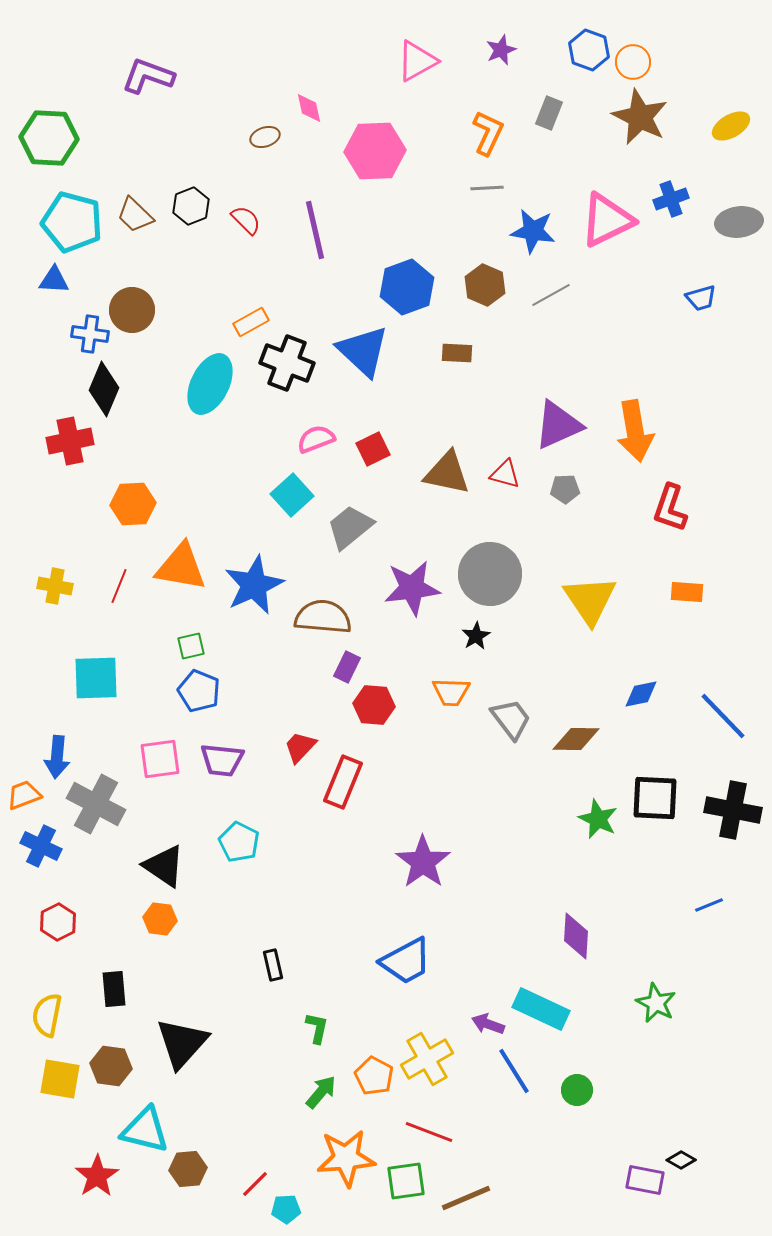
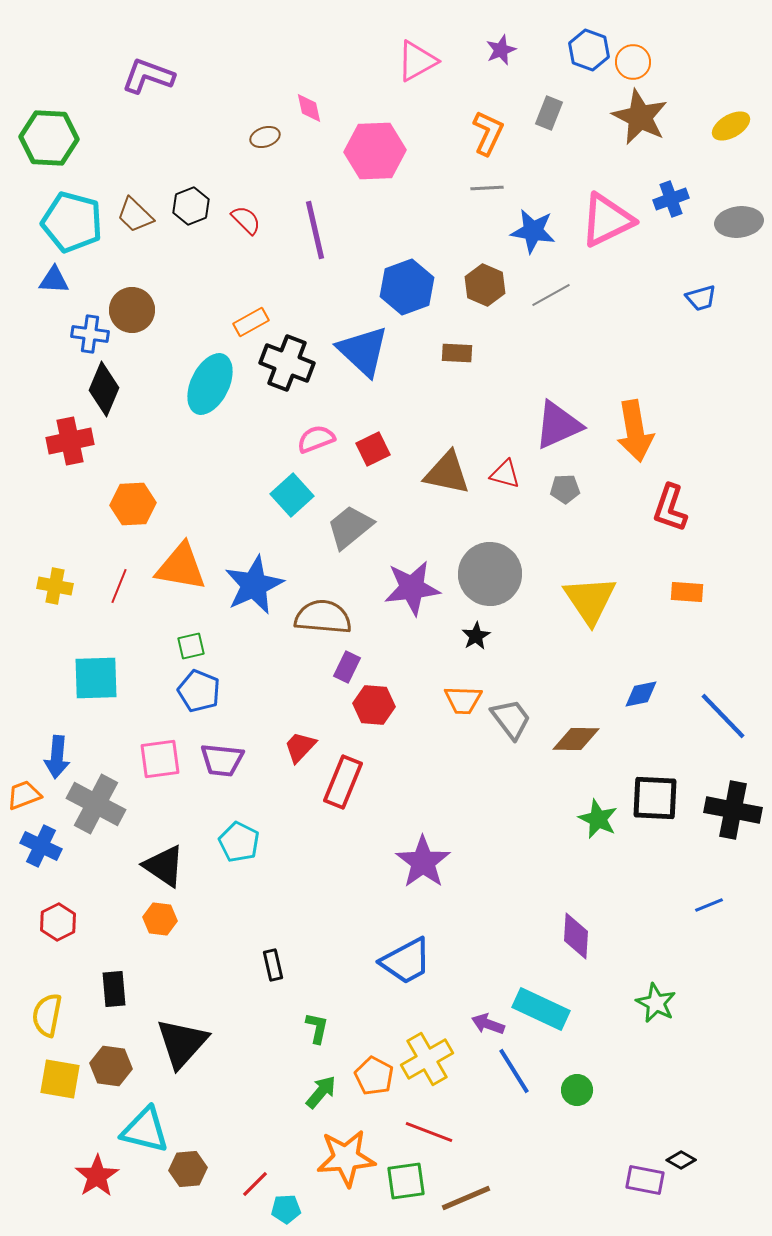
orange trapezoid at (451, 692): moved 12 px right, 8 px down
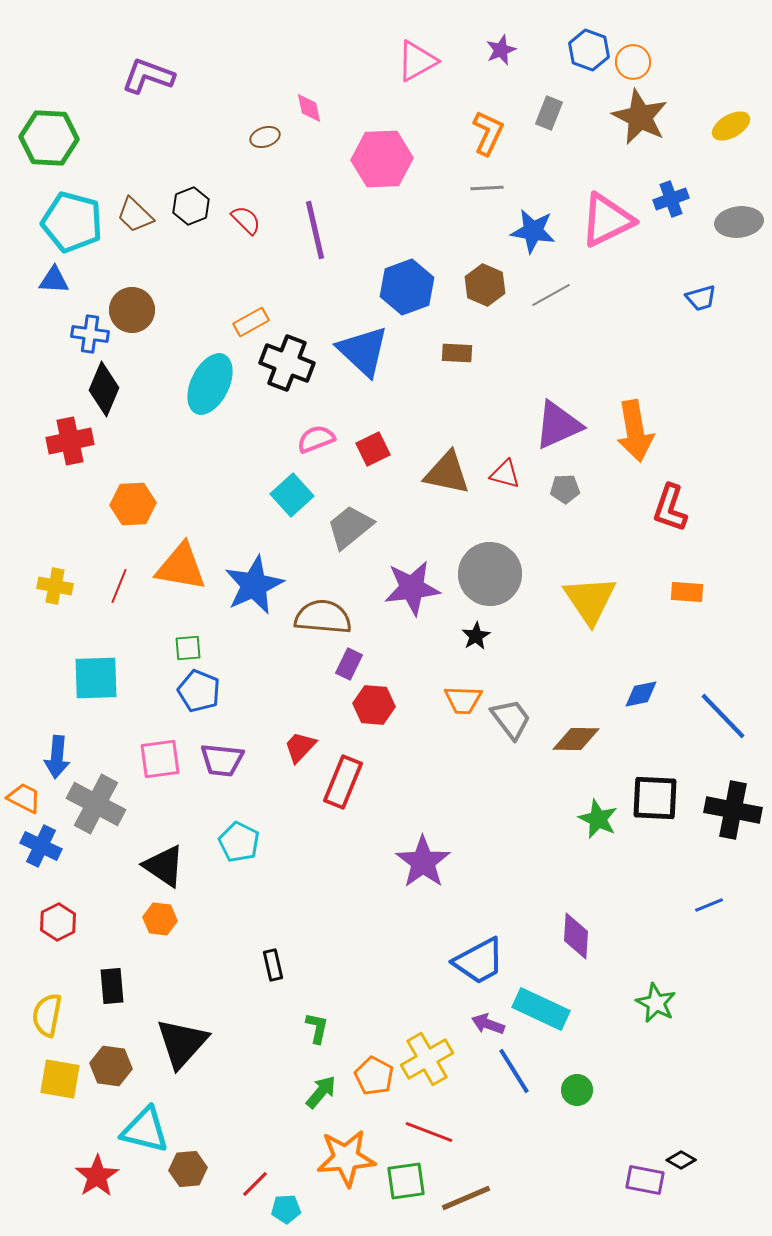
pink hexagon at (375, 151): moved 7 px right, 8 px down
green square at (191, 646): moved 3 px left, 2 px down; rotated 8 degrees clockwise
purple rectangle at (347, 667): moved 2 px right, 3 px up
orange trapezoid at (24, 795): moved 3 px down; rotated 48 degrees clockwise
blue trapezoid at (406, 961): moved 73 px right
black rectangle at (114, 989): moved 2 px left, 3 px up
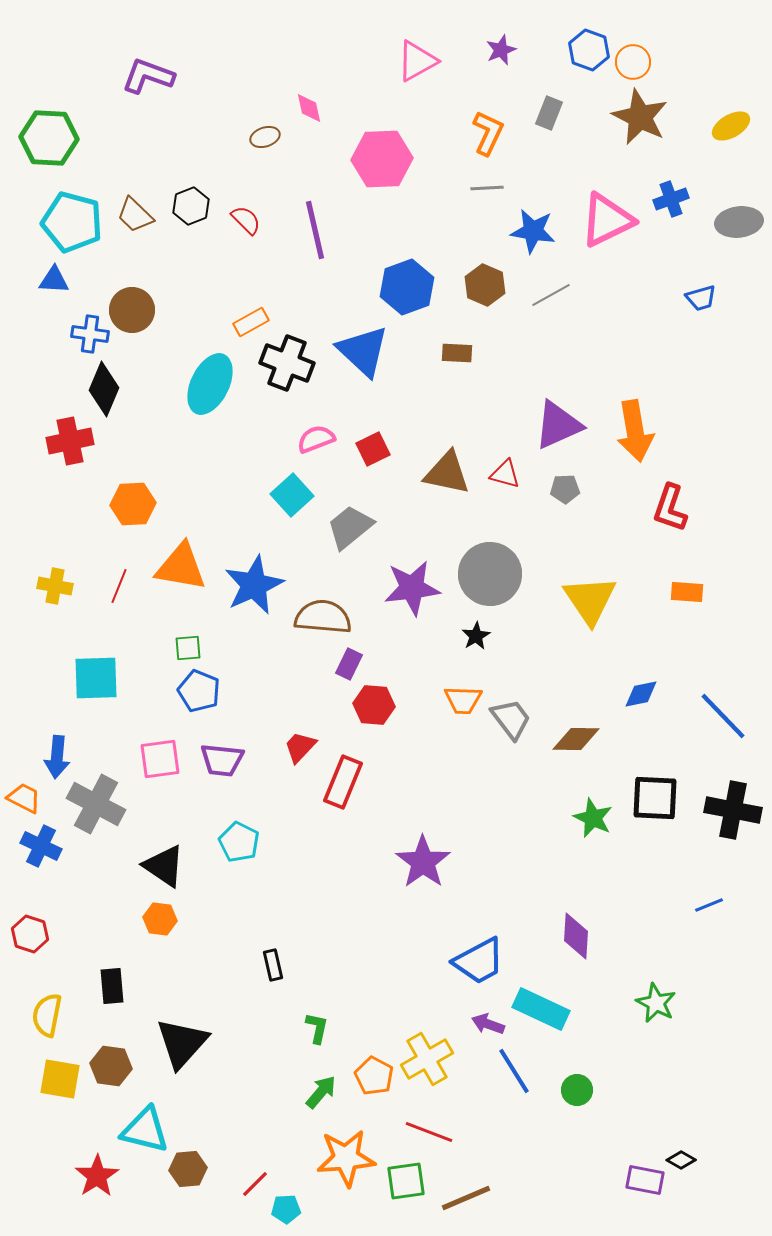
green star at (598, 819): moved 5 px left, 1 px up
red hexagon at (58, 922): moved 28 px left, 12 px down; rotated 15 degrees counterclockwise
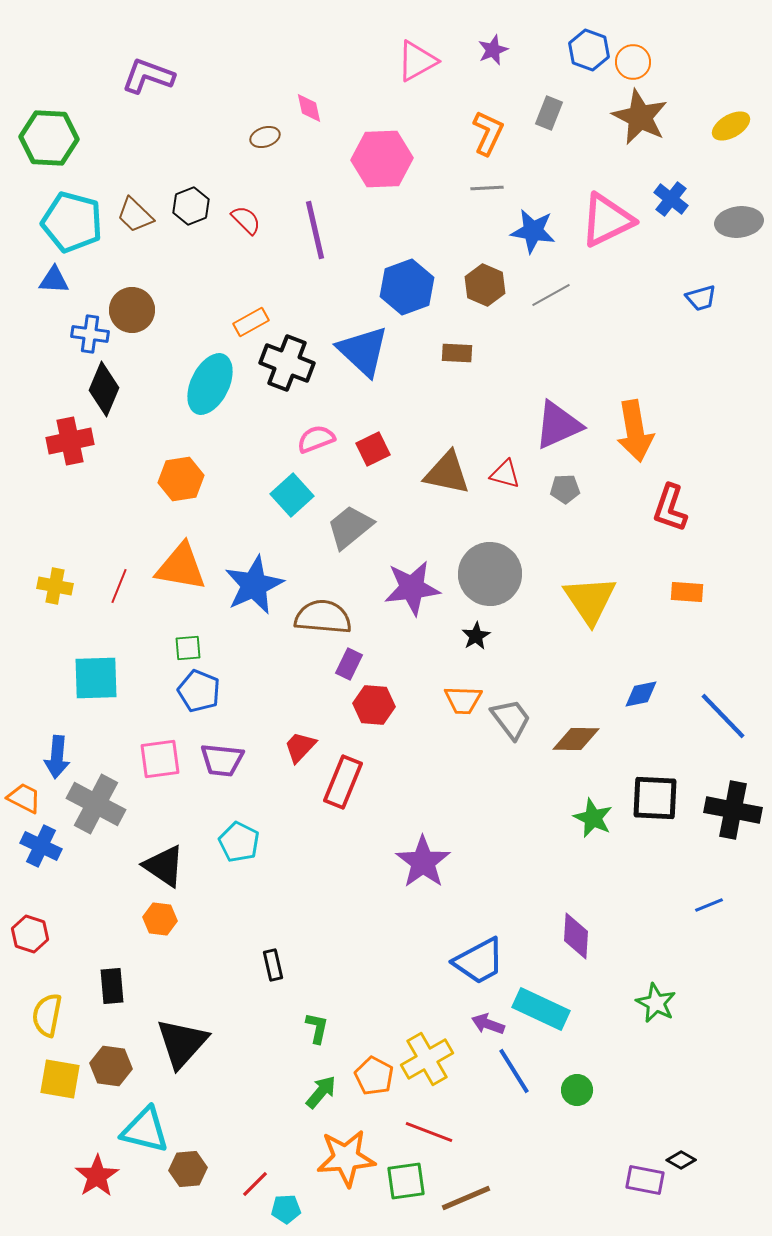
purple star at (501, 50): moved 8 px left
blue cross at (671, 199): rotated 32 degrees counterclockwise
orange hexagon at (133, 504): moved 48 px right, 25 px up; rotated 6 degrees counterclockwise
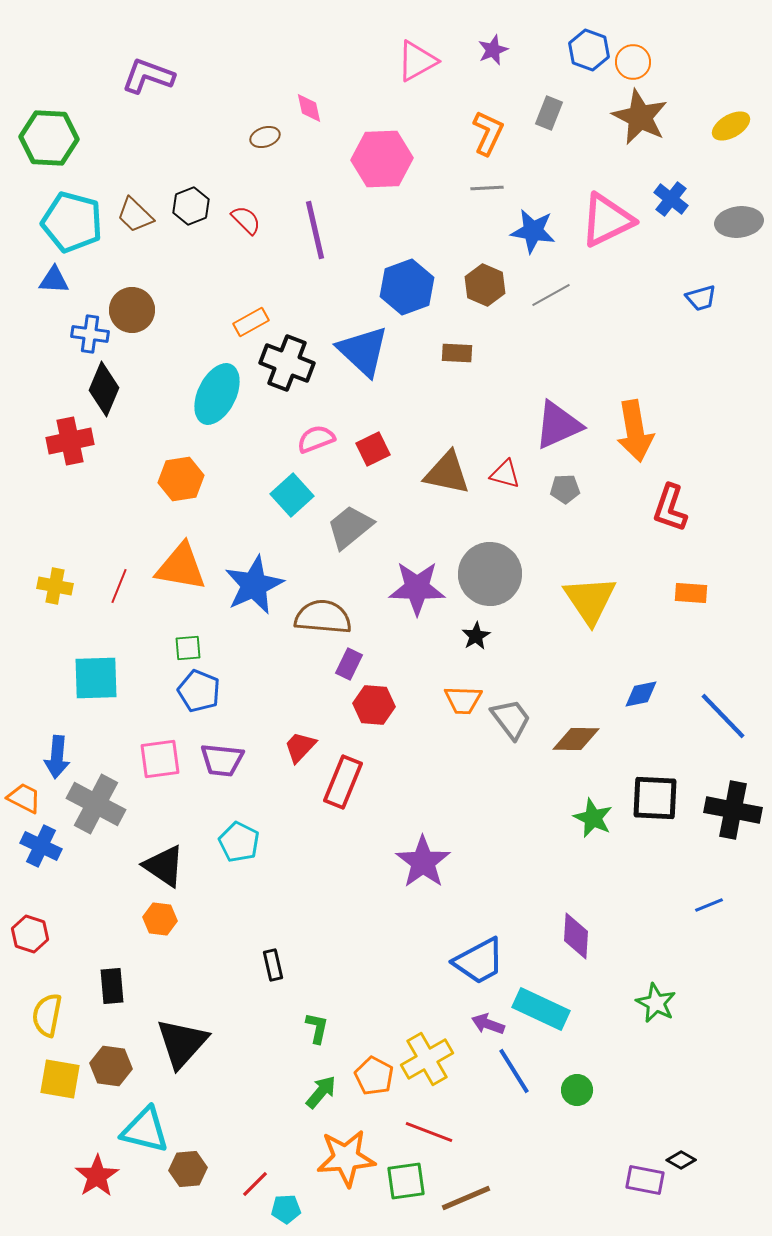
cyan ellipse at (210, 384): moved 7 px right, 10 px down
purple star at (412, 588): moved 5 px right; rotated 8 degrees clockwise
orange rectangle at (687, 592): moved 4 px right, 1 px down
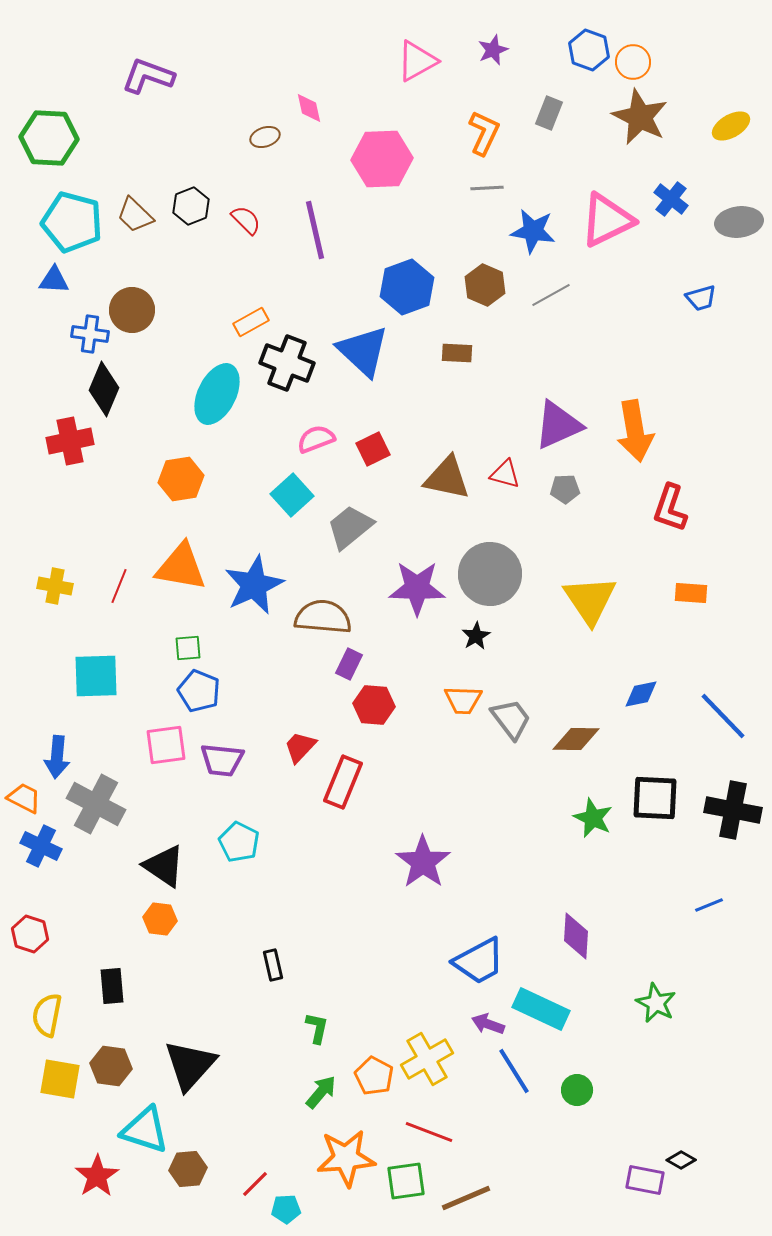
orange L-shape at (488, 133): moved 4 px left
brown triangle at (447, 473): moved 5 px down
cyan square at (96, 678): moved 2 px up
pink square at (160, 759): moved 6 px right, 14 px up
black triangle at (182, 1043): moved 8 px right, 22 px down
cyan triangle at (145, 1130): rotated 4 degrees clockwise
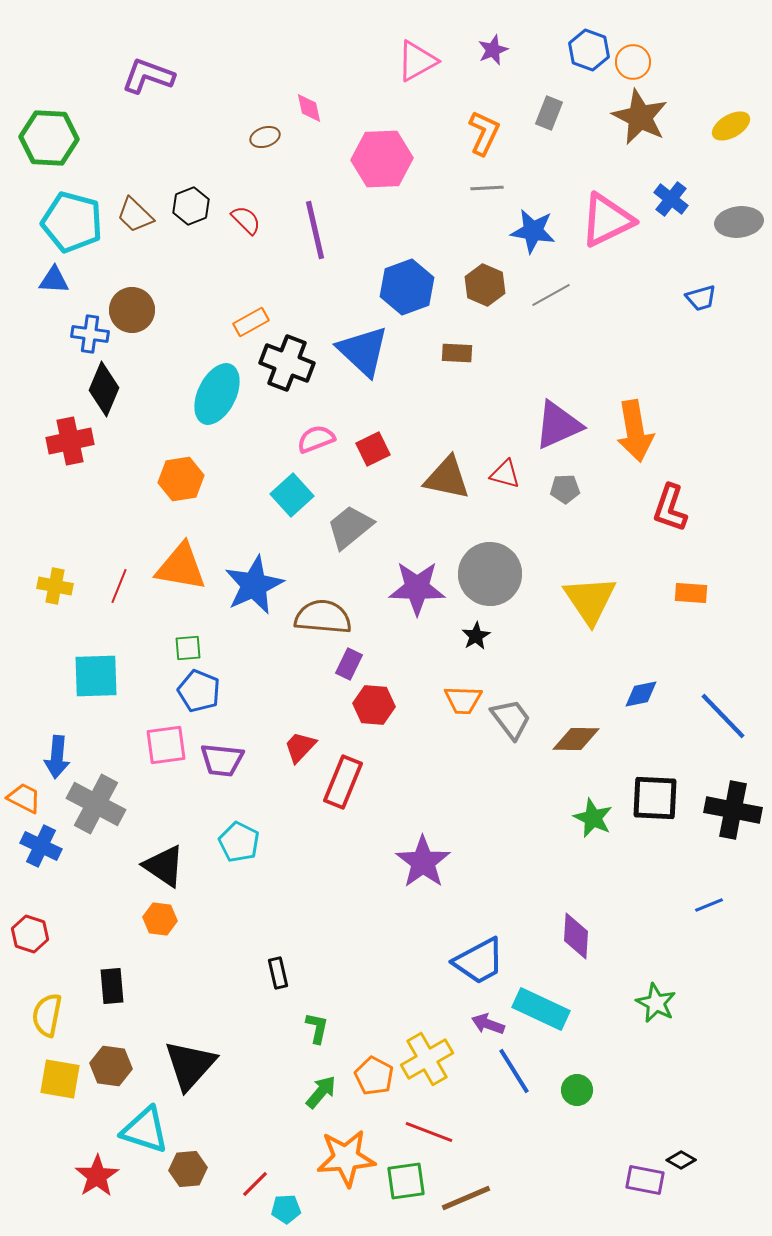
black rectangle at (273, 965): moved 5 px right, 8 px down
